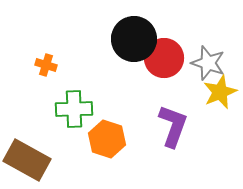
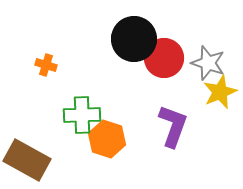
green cross: moved 8 px right, 6 px down
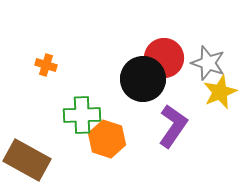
black circle: moved 9 px right, 40 px down
purple L-shape: rotated 15 degrees clockwise
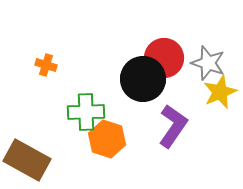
green cross: moved 4 px right, 3 px up
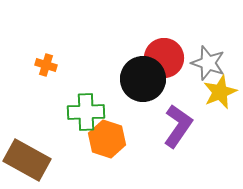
purple L-shape: moved 5 px right
